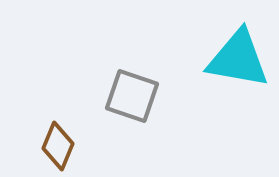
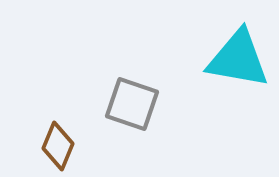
gray square: moved 8 px down
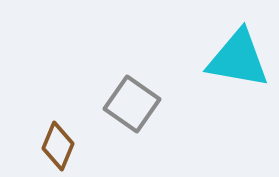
gray square: rotated 16 degrees clockwise
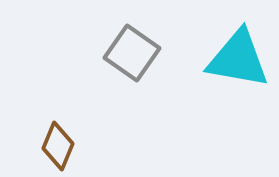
gray square: moved 51 px up
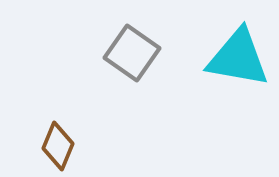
cyan triangle: moved 1 px up
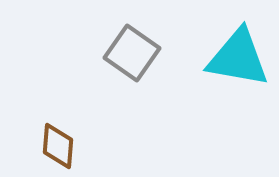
brown diamond: rotated 18 degrees counterclockwise
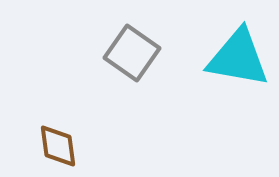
brown diamond: rotated 12 degrees counterclockwise
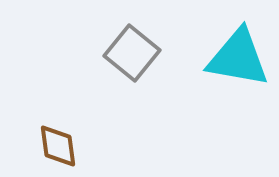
gray square: rotated 4 degrees clockwise
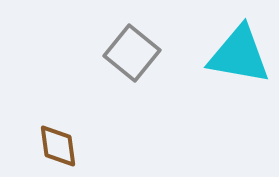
cyan triangle: moved 1 px right, 3 px up
